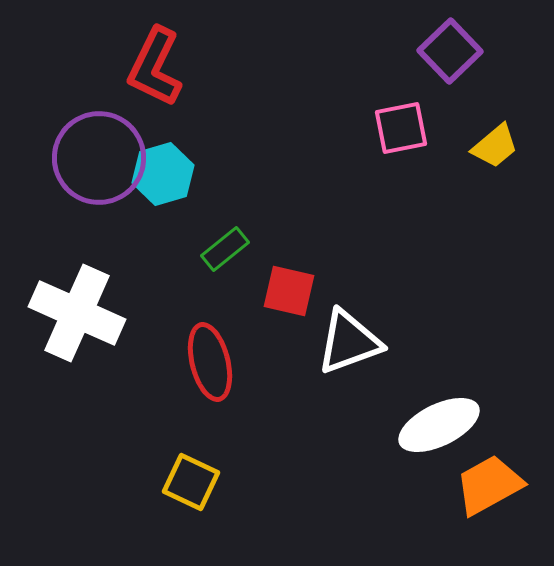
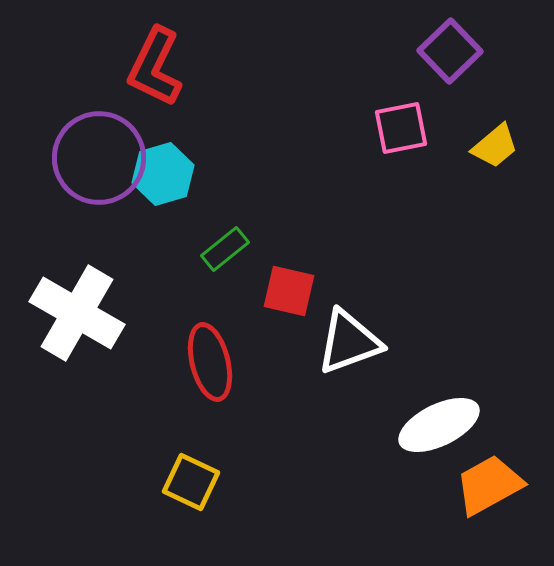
white cross: rotated 6 degrees clockwise
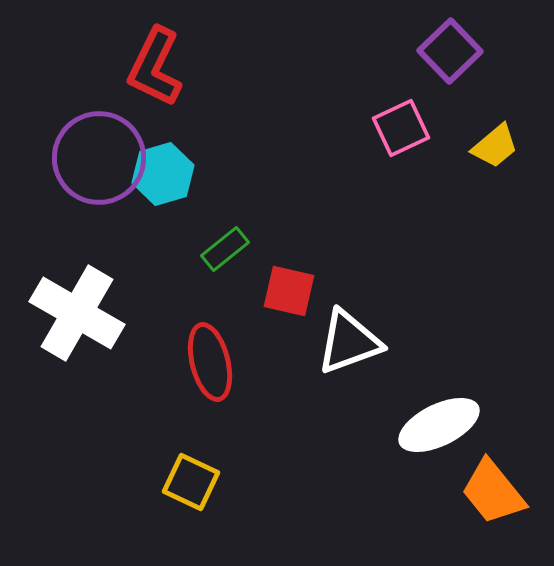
pink square: rotated 14 degrees counterclockwise
orange trapezoid: moved 4 px right, 7 px down; rotated 100 degrees counterclockwise
